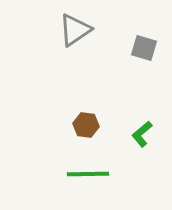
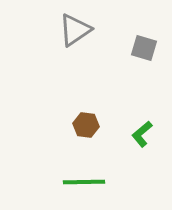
green line: moved 4 px left, 8 px down
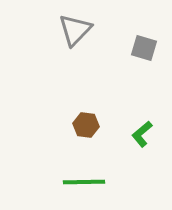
gray triangle: rotated 12 degrees counterclockwise
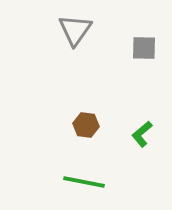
gray triangle: rotated 9 degrees counterclockwise
gray square: rotated 16 degrees counterclockwise
green line: rotated 12 degrees clockwise
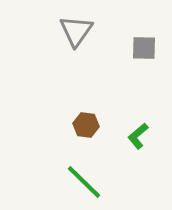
gray triangle: moved 1 px right, 1 px down
green L-shape: moved 4 px left, 2 px down
green line: rotated 33 degrees clockwise
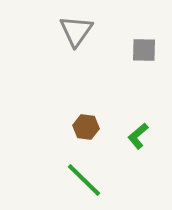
gray square: moved 2 px down
brown hexagon: moved 2 px down
green line: moved 2 px up
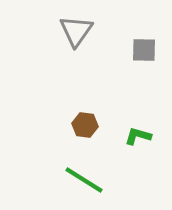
brown hexagon: moved 1 px left, 2 px up
green L-shape: rotated 56 degrees clockwise
green line: rotated 12 degrees counterclockwise
